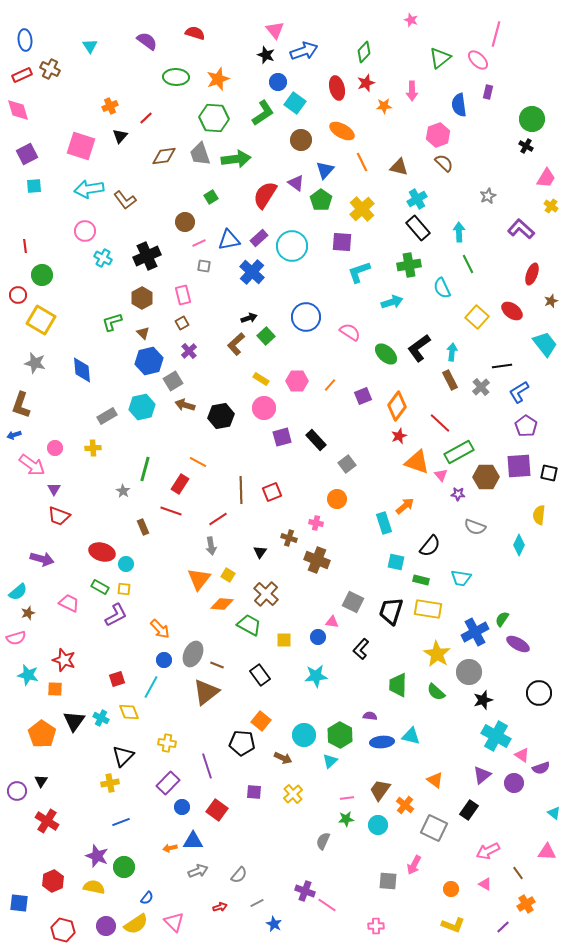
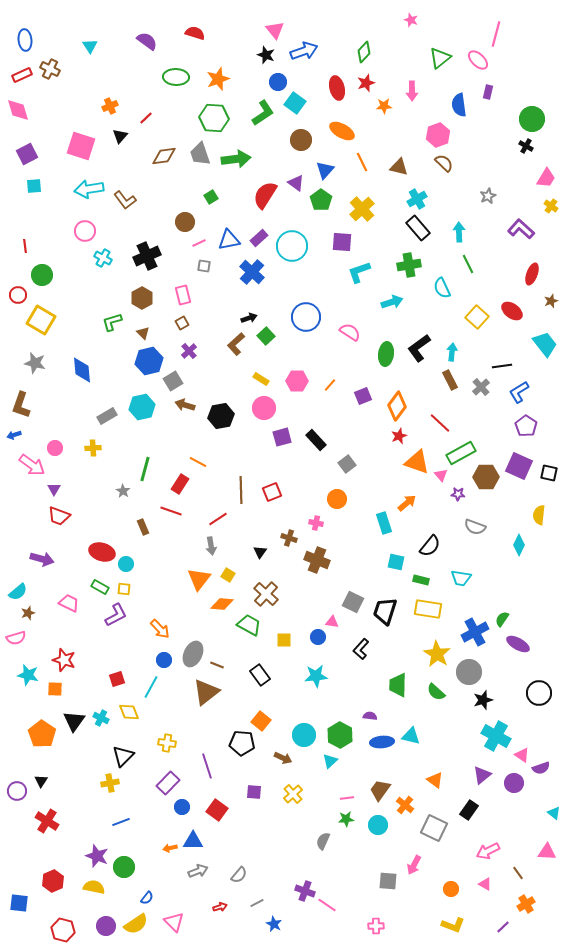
green ellipse at (386, 354): rotated 55 degrees clockwise
green rectangle at (459, 452): moved 2 px right, 1 px down
purple square at (519, 466): rotated 28 degrees clockwise
orange arrow at (405, 506): moved 2 px right, 3 px up
black trapezoid at (391, 611): moved 6 px left
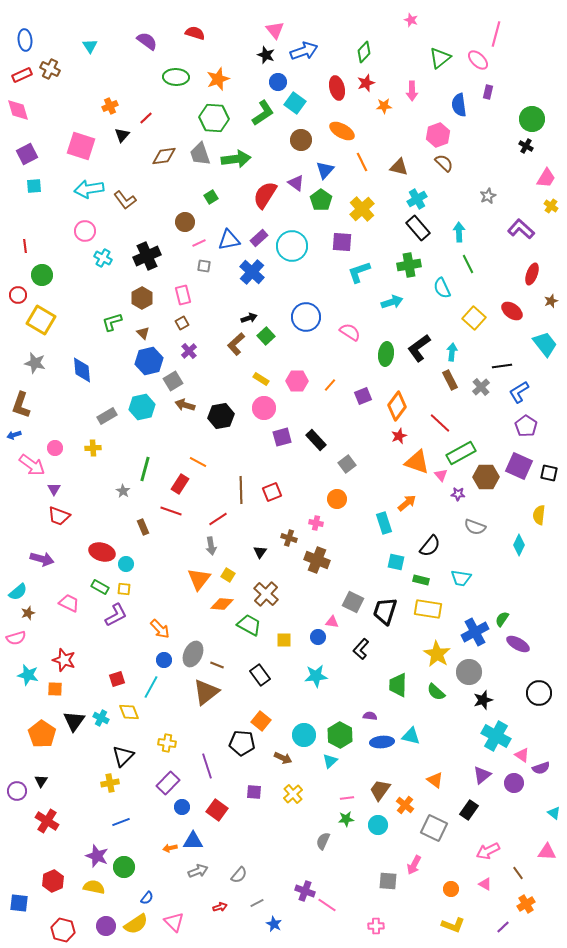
black triangle at (120, 136): moved 2 px right, 1 px up
yellow square at (477, 317): moved 3 px left, 1 px down
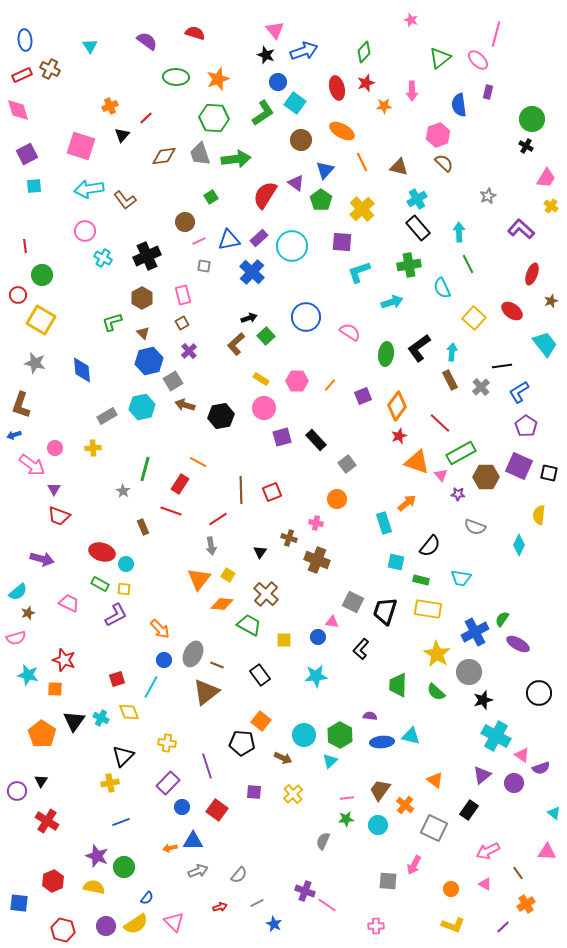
pink line at (199, 243): moved 2 px up
green rectangle at (100, 587): moved 3 px up
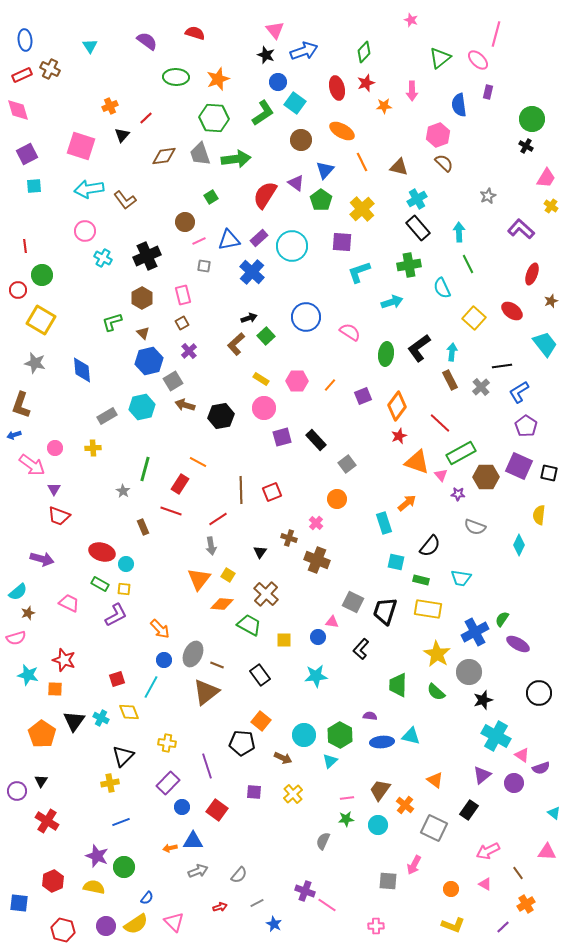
red circle at (18, 295): moved 5 px up
pink cross at (316, 523): rotated 32 degrees clockwise
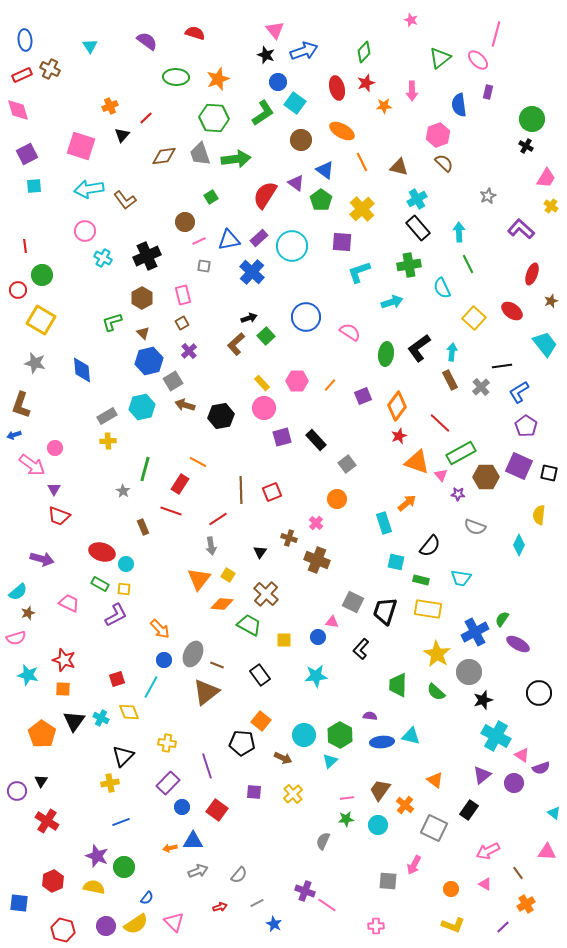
blue triangle at (325, 170): rotated 36 degrees counterclockwise
yellow rectangle at (261, 379): moved 1 px right, 4 px down; rotated 14 degrees clockwise
yellow cross at (93, 448): moved 15 px right, 7 px up
orange square at (55, 689): moved 8 px right
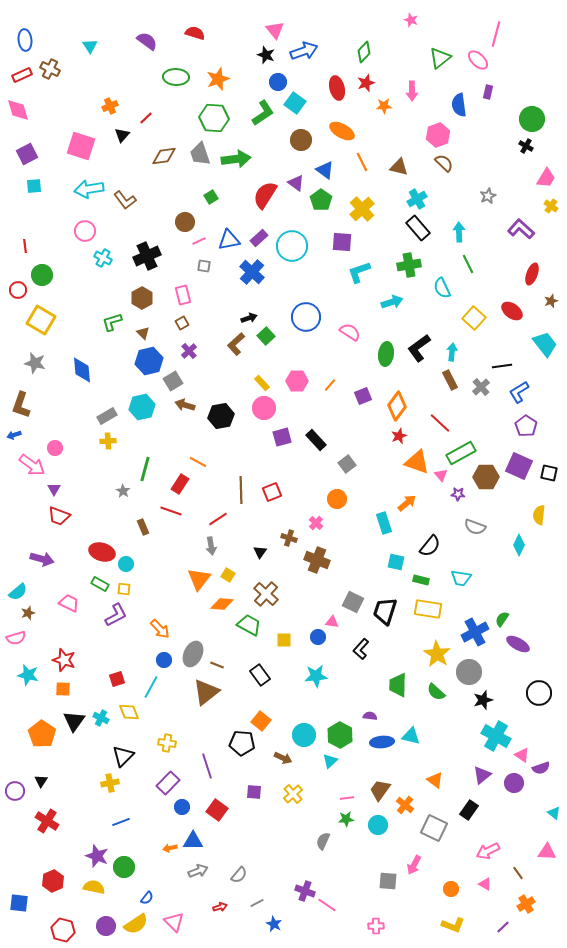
purple circle at (17, 791): moved 2 px left
